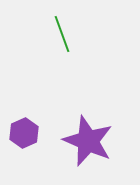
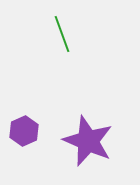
purple hexagon: moved 2 px up
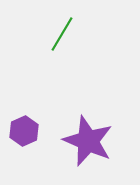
green line: rotated 51 degrees clockwise
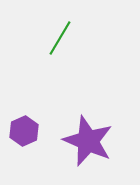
green line: moved 2 px left, 4 px down
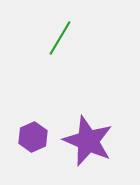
purple hexagon: moved 9 px right, 6 px down
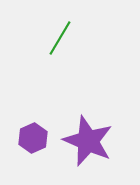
purple hexagon: moved 1 px down
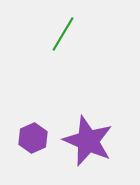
green line: moved 3 px right, 4 px up
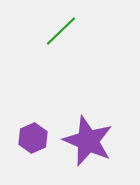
green line: moved 2 px left, 3 px up; rotated 15 degrees clockwise
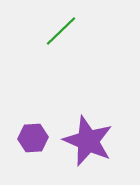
purple hexagon: rotated 20 degrees clockwise
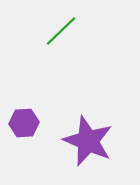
purple hexagon: moved 9 px left, 15 px up
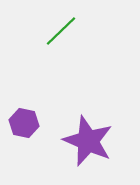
purple hexagon: rotated 16 degrees clockwise
